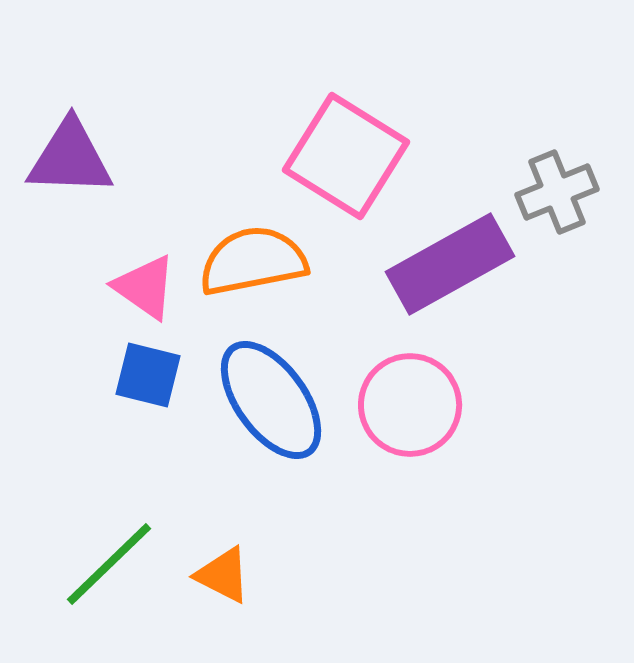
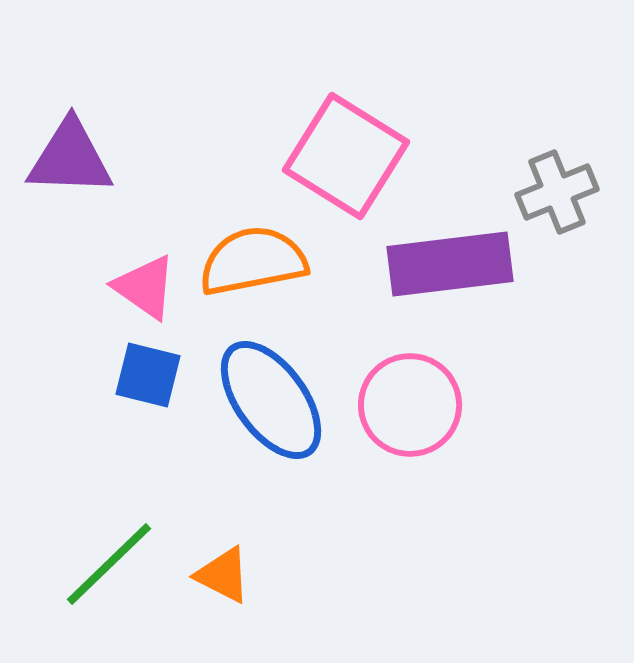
purple rectangle: rotated 22 degrees clockwise
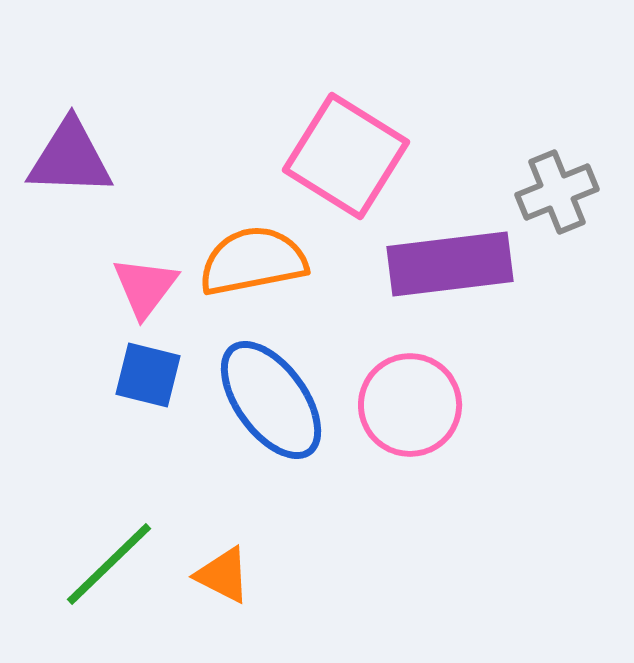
pink triangle: rotated 32 degrees clockwise
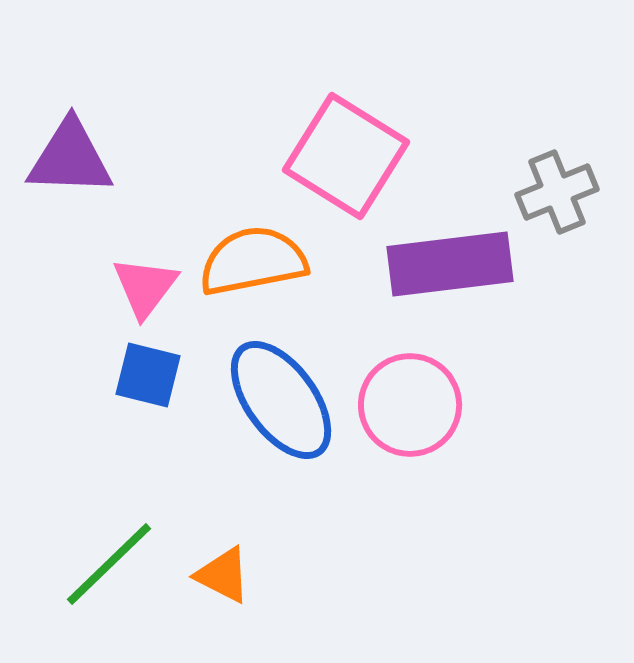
blue ellipse: moved 10 px right
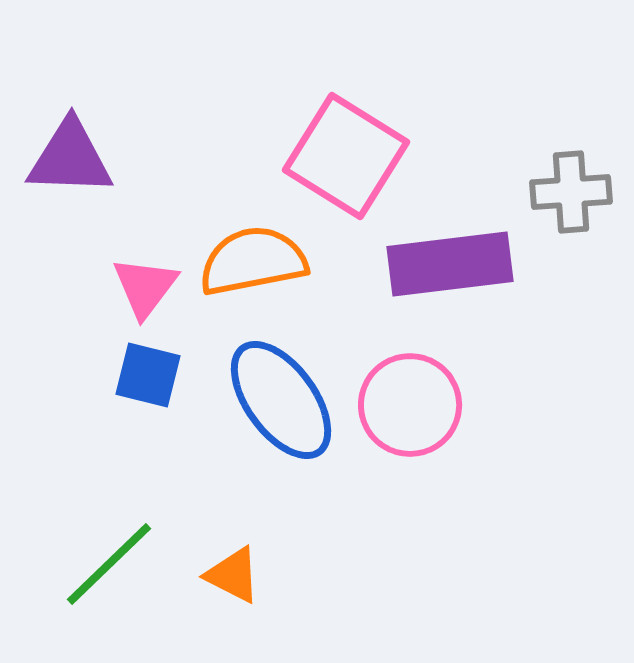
gray cross: moved 14 px right; rotated 18 degrees clockwise
orange triangle: moved 10 px right
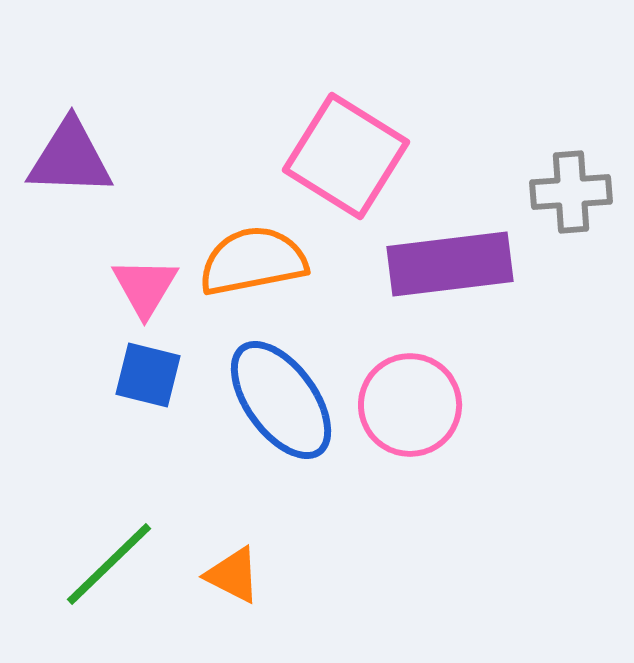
pink triangle: rotated 6 degrees counterclockwise
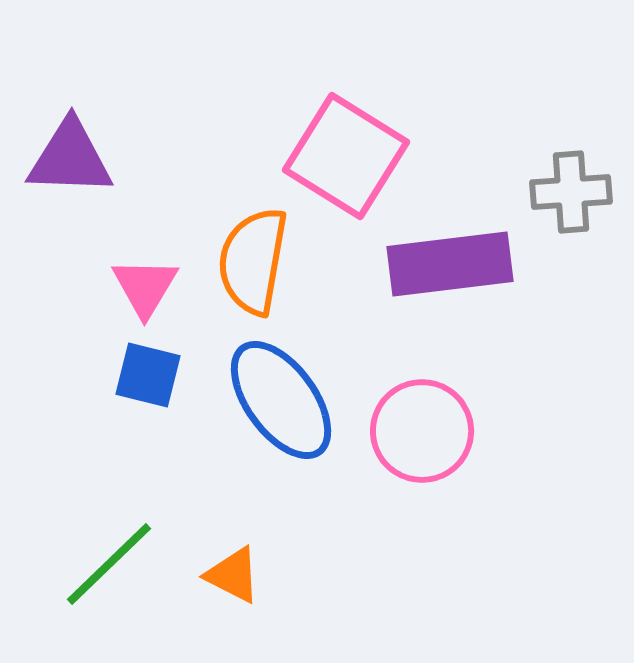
orange semicircle: rotated 69 degrees counterclockwise
pink circle: moved 12 px right, 26 px down
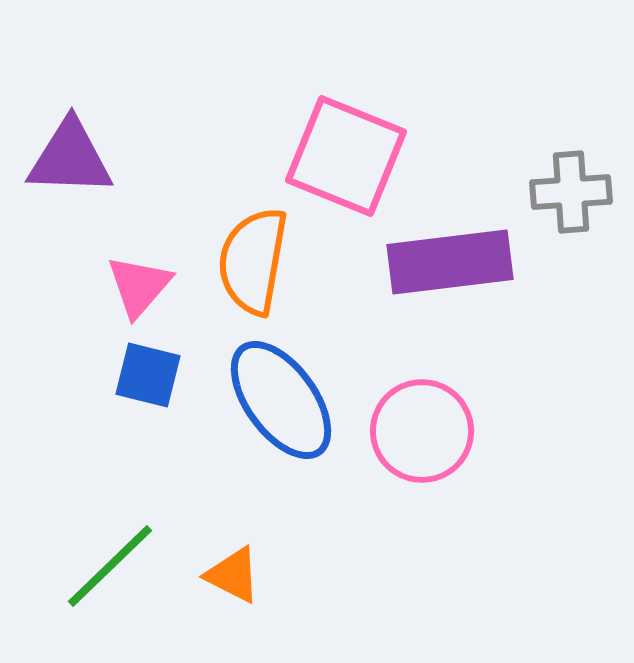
pink square: rotated 10 degrees counterclockwise
purple rectangle: moved 2 px up
pink triangle: moved 6 px left, 1 px up; rotated 10 degrees clockwise
green line: moved 1 px right, 2 px down
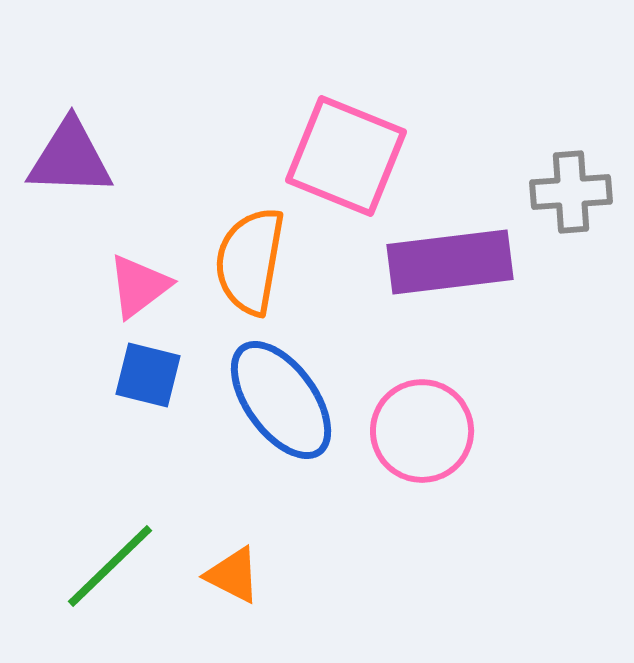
orange semicircle: moved 3 px left
pink triangle: rotated 12 degrees clockwise
